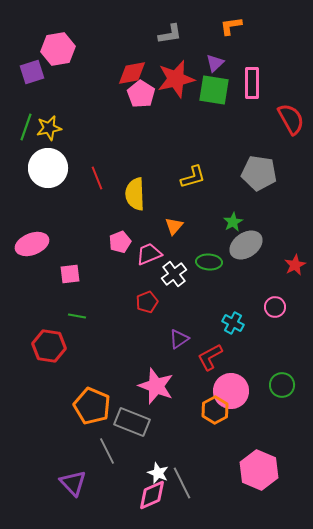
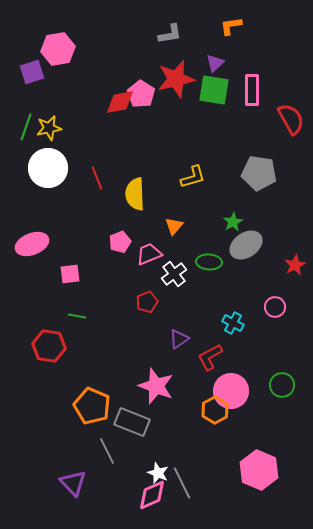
red diamond at (132, 73): moved 12 px left, 29 px down
pink rectangle at (252, 83): moved 7 px down
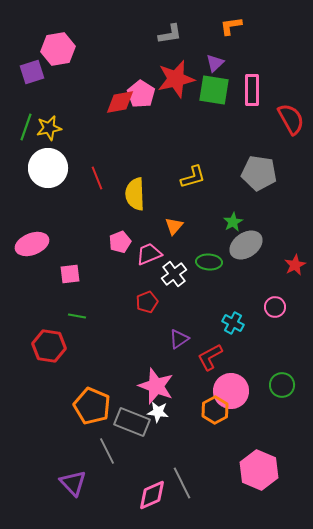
white star at (158, 473): moved 61 px up; rotated 15 degrees counterclockwise
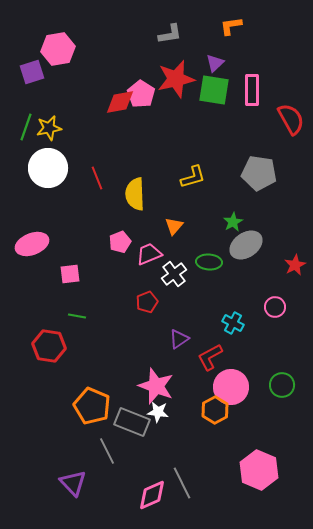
pink circle at (231, 391): moved 4 px up
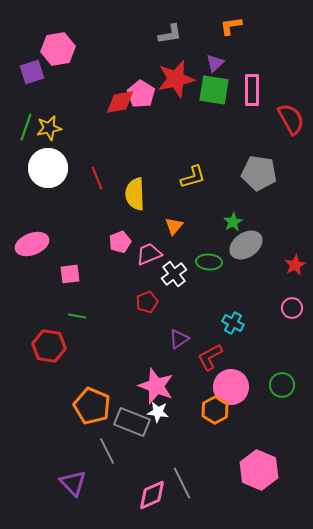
pink circle at (275, 307): moved 17 px right, 1 px down
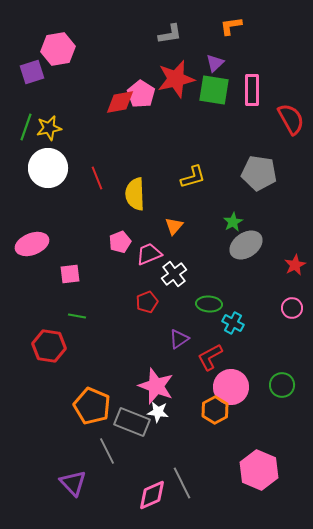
green ellipse at (209, 262): moved 42 px down
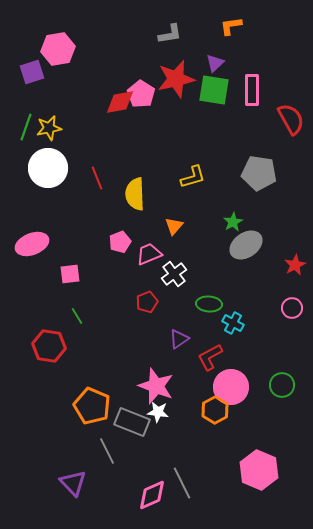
green line at (77, 316): rotated 48 degrees clockwise
